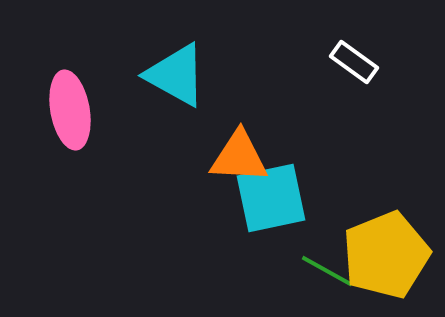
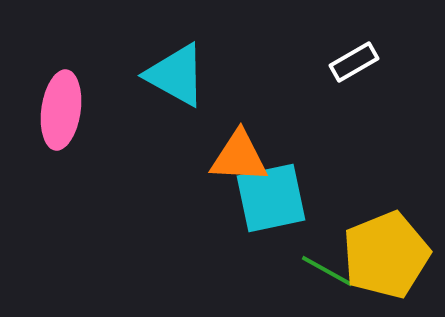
white rectangle: rotated 66 degrees counterclockwise
pink ellipse: moved 9 px left; rotated 18 degrees clockwise
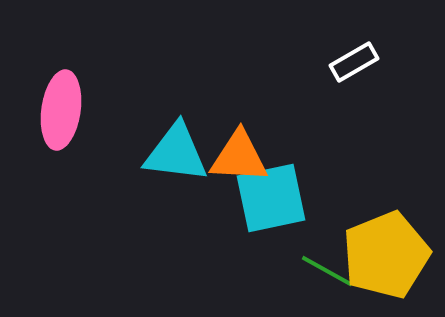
cyan triangle: moved 78 px down; rotated 22 degrees counterclockwise
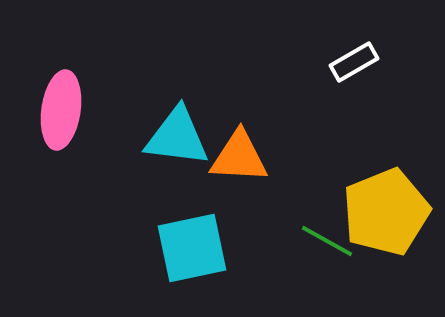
cyan triangle: moved 1 px right, 16 px up
cyan square: moved 79 px left, 50 px down
yellow pentagon: moved 43 px up
green line: moved 30 px up
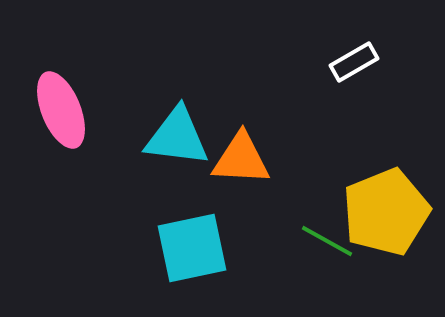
pink ellipse: rotated 30 degrees counterclockwise
orange triangle: moved 2 px right, 2 px down
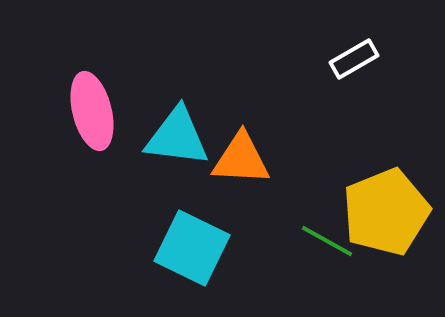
white rectangle: moved 3 px up
pink ellipse: moved 31 px right, 1 px down; rotated 8 degrees clockwise
cyan square: rotated 38 degrees clockwise
